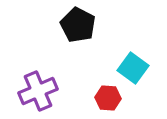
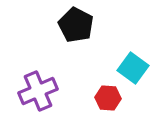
black pentagon: moved 2 px left
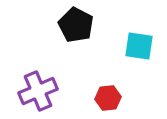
cyan square: moved 6 px right, 22 px up; rotated 28 degrees counterclockwise
red hexagon: rotated 10 degrees counterclockwise
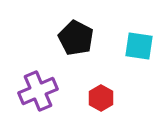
black pentagon: moved 13 px down
red hexagon: moved 7 px left; rotated 25 degrees counterclockwise
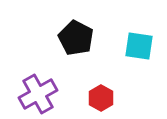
purple cross: moved 3 px down; rotated 6 degrees counterclockwise
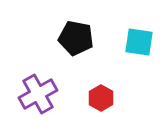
black pentagon: rotated 16 degrees counterclockwise
cyan square: moved 4 px up
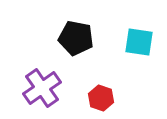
purple cross: moved 4 px right, 6 px up; rotated 6 degrees counterclockwise
red hexagon: rotated 10 degrees counterclockwise
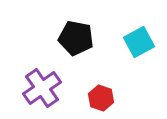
cyan square: rotated 36 degrees counterclockwise
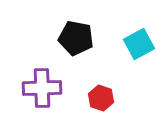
cyan square: moved 2 px down
purple cross: rotated 33 degrees clockwise
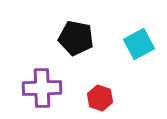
red hexagon: moved 1 px left
